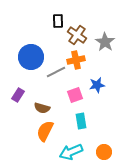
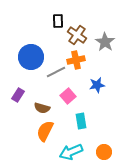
pink square: moved 7 px left, 1 px down; rotated 21 degrees counterclockwise
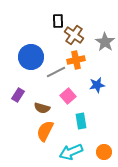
brown cross: moved 3 px left
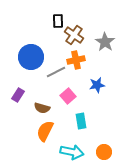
cyan arrow: moved 1 px right; rotated 145 degrees counterclockwise
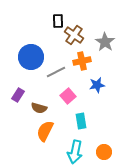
orange cross: moved 6 px right, 1 px down
brown semicircle: moved 3 px left
cyan arrow: moved 3 px right; rotated 90 degrees clockwise
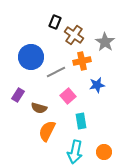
black rectangle: moved 3 px left, 1 px down; rotated 24 degrees clockwise
orange semicircle: moved 2 px right
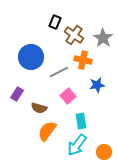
gray star: moved 2 px left, 4 px up
orange cross: moved 1 px right, 1 px up; rotated 24 degrees clockwise
gray line: moved 3 px right
purple rectangle: moved 1 px left, 1 px up
orange semicircle: rotated 10 degrees clockwise
cyan arrow: moved 2 px right, 7 px up; rotated 25 degrees clockwise
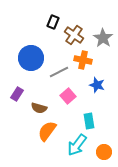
black rectangle: moved 2 px left
blue circle: moved 1 px down
blue star: rotated 28 degrees clockwise
cyan rectangle: moved 8 px right
